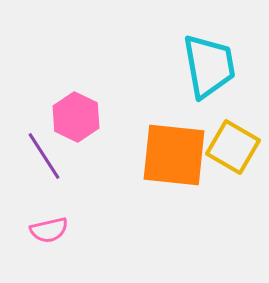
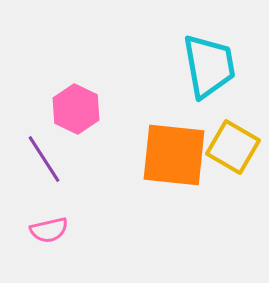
pink hexagon: moved 8 px up
purple line: moved 3 px down
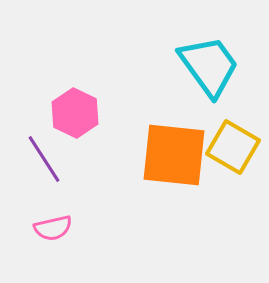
cyan trapezoid: rotated 26 degrees counterclockwise
pink hexagon: moved 1 px left, 4 px down
pink semicircle: moved 4 px right, 2 px up
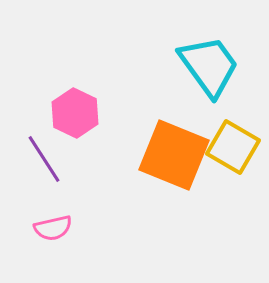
orange square: rotated 16 degrees clockwise
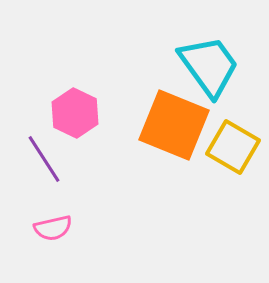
orange square: moved 30 px up
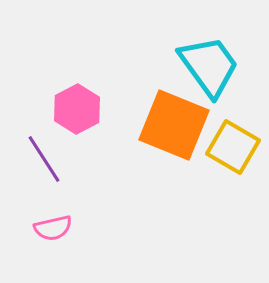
pink hexagon: moved 2 px right, 4 px up; rotated 6 degrees clockwise
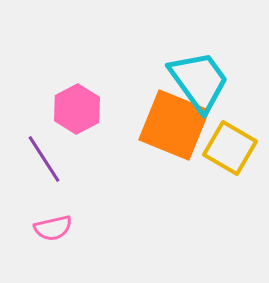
cyan trapezoid: moved 10 px left, 15 px down
yellow square: moved 3 px left, 1 px down
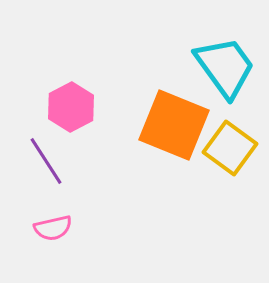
cyan trapezoid: moved 26 px right, 14 px up
pink hexagon: moved 6 px left, 2 px up
yellow square: rotated 6 degrees clockwise
purple line: moved 2 px right, 2 px down
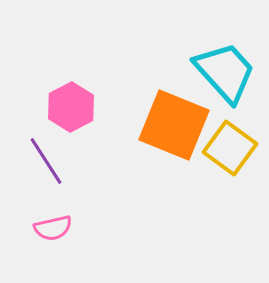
cyan trapezoid: moved 5 px down; rotated 6 degrees counterclockwise
